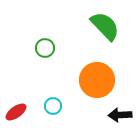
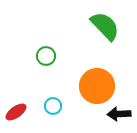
green circle: moved 1 px right, 8 px down
orange circle: moved 6 px down
black arrow: moved 1 px left, 1 px up
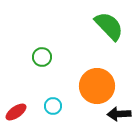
green semicircle: moved 4 px right
green circle: moved 4 px left, 1 px down
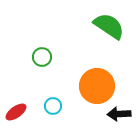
green semicircle: rotated 12 degrees counterclockwise
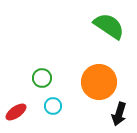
green circle: moved 21 px down
orange circle: moved 2 px right, 4 px up
black arrow: rotated 70 degrees counterclockwise
